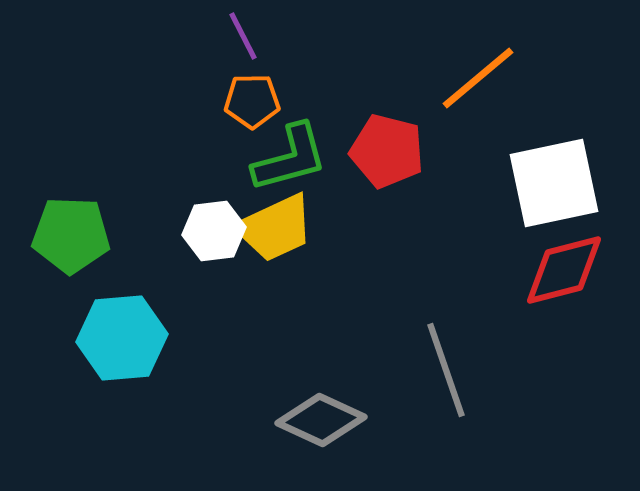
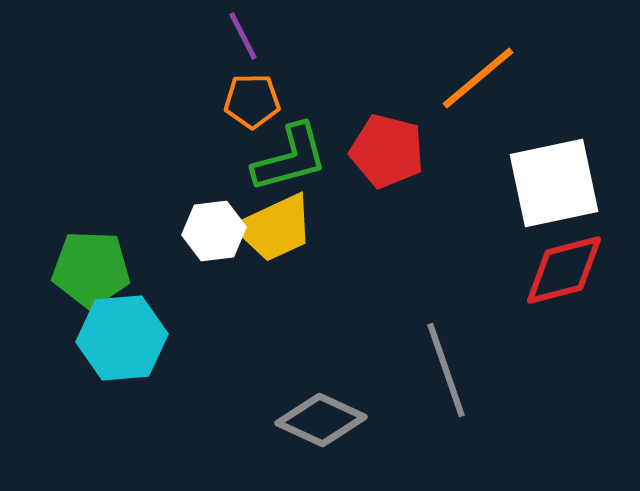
green pentagon: moved 20 px right, 34 px down
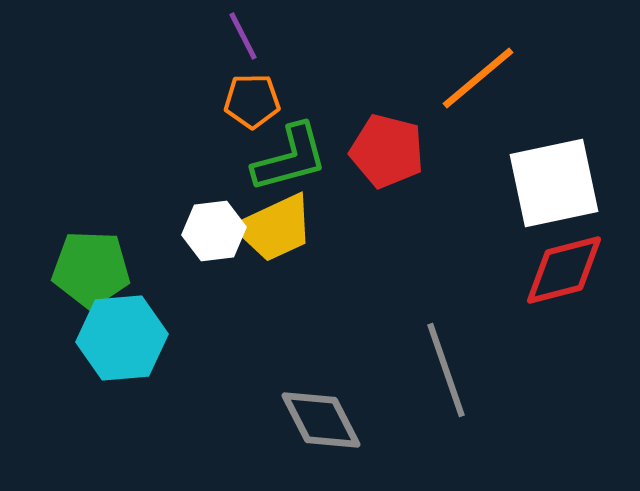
gray diamond: rotated 38 degrees clockwise
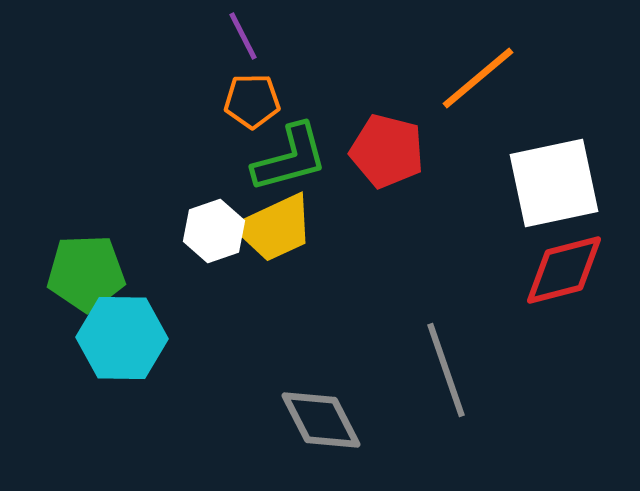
white hexagon: rotated 12 degrees counterclockwise
green pentagon: moved 5 px left, 4 px down; rotated 4 degrees counterclockwise
cyan hexagon: rotated 6 degrees clockwise
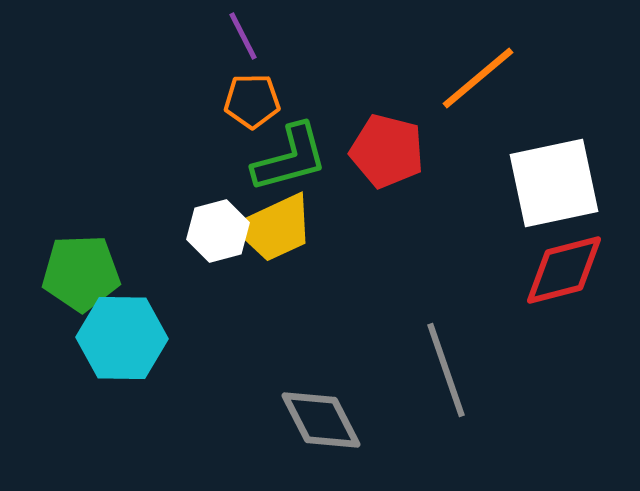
white hexagon: moved 4 px right; rotated 4 degrees clockwise
green pentagon: moved 5 px left
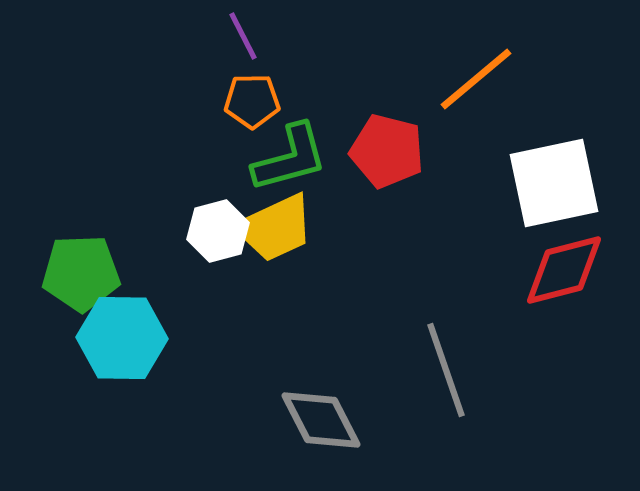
orange line: moved 2 px left, 1 px down
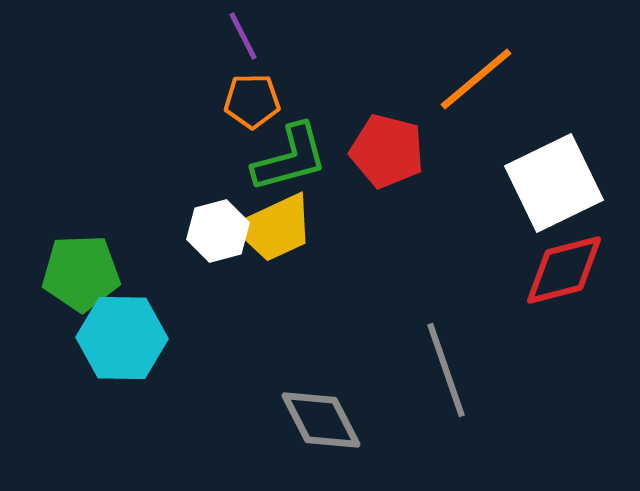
white square: rotated 14 degrees counterclockwise
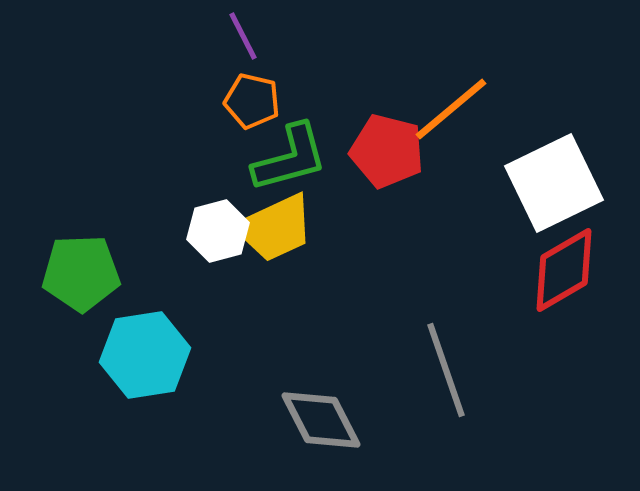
orange line: moved 25 px left, 30 px down
orange pentagon: rotated 14 degrees clockwise
red diamond: rotated 16 degrees counterclockwise
cyan hexagon: moved 23 px right, 17 px down; rotated 10 degrees counterclockwise
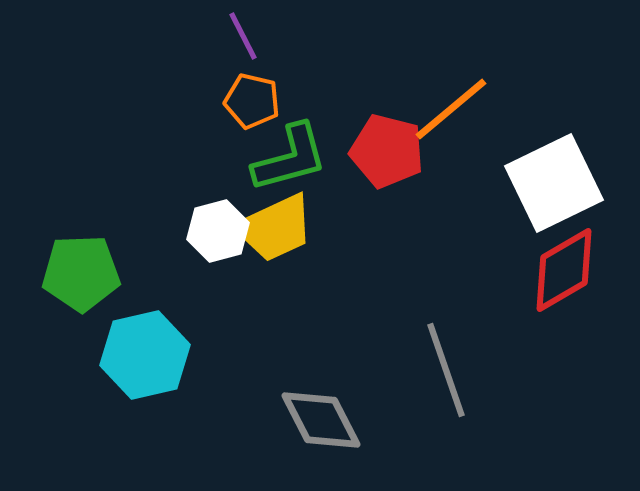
cyan hexagon: rotated 4 degrees counterclockwise
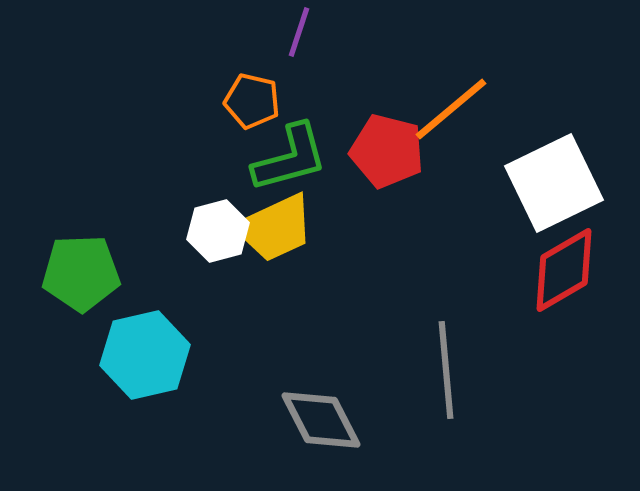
purple line: moved 56 px right, 4 px up; rotated 45 degrees clockwise
gray line: rotated 14 degrees clockwise
